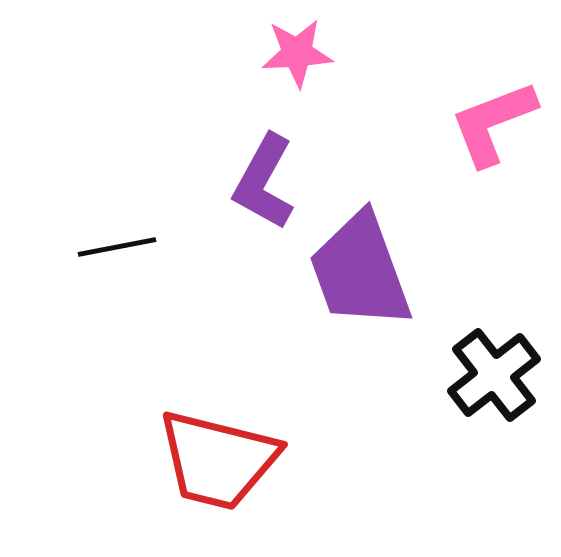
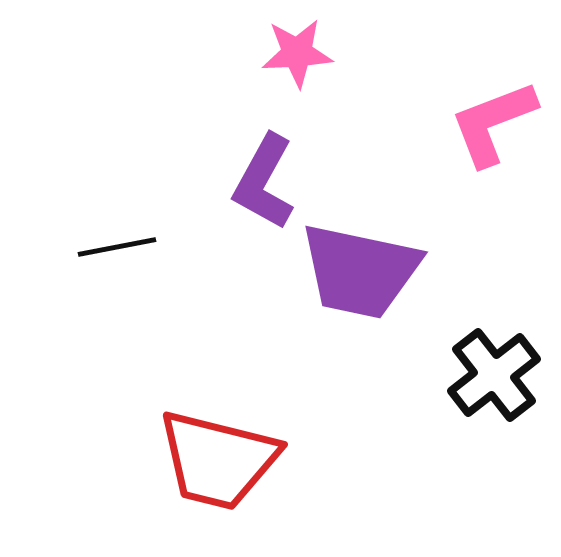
purple trapezoid: rotated 58 degrees counterclockwise
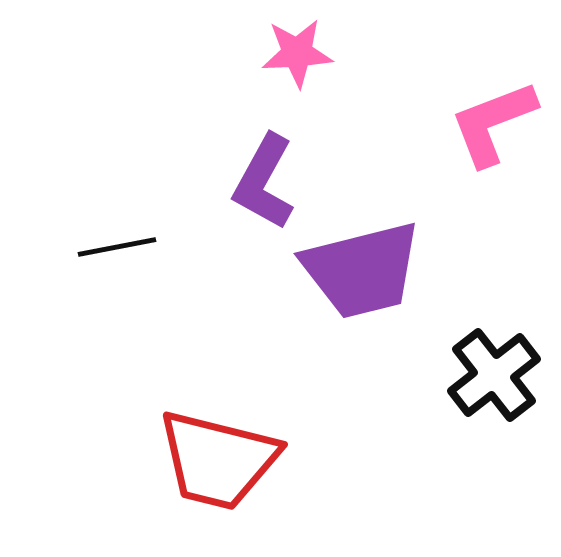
purple trapezoid: moved 2 px right, 1 px up; rotated 26 degrees counterclockwise
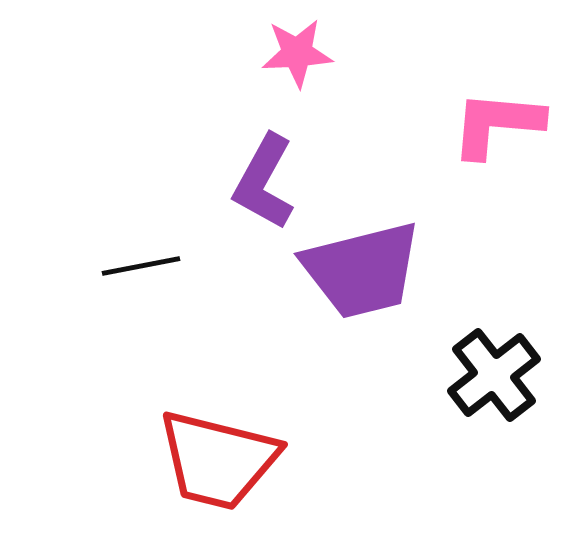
pink L-shape: moved 4 px right, 1 px down; rotated 26 degrees clockwise
black line: moved 24 px right, 19 px down
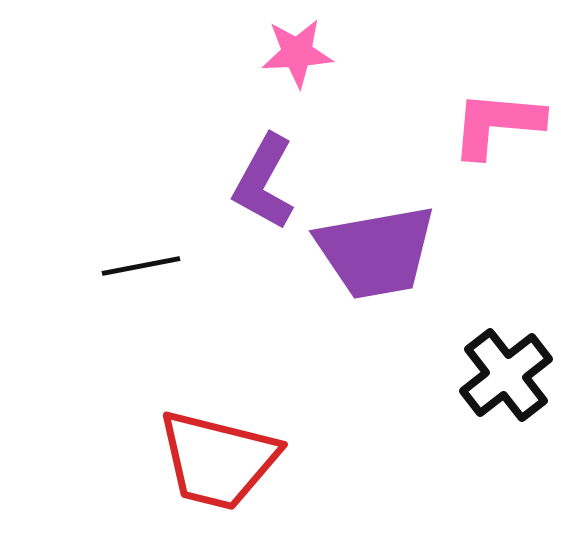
purple trapezoid: moved 14 px right, 18 px up; rotated 4 degrees clockwise
black cross: moved 12 px right
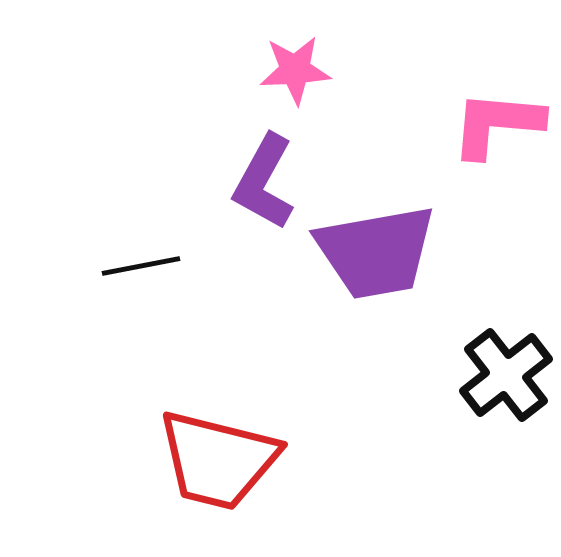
pink star: moved 2 px left, 17 px down
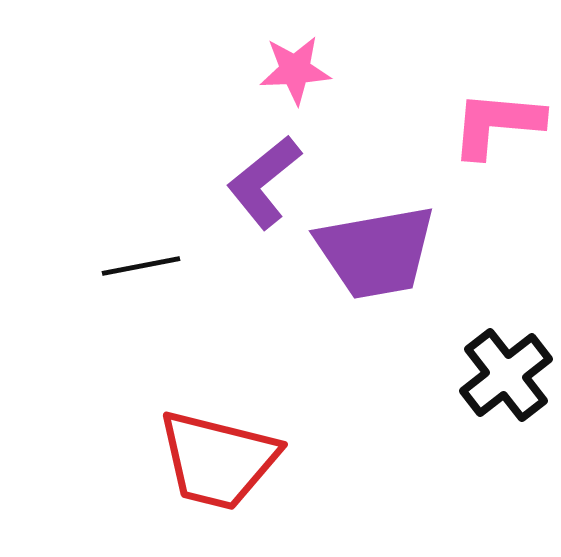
purple L-shape: rotated 22 degrees clockwise
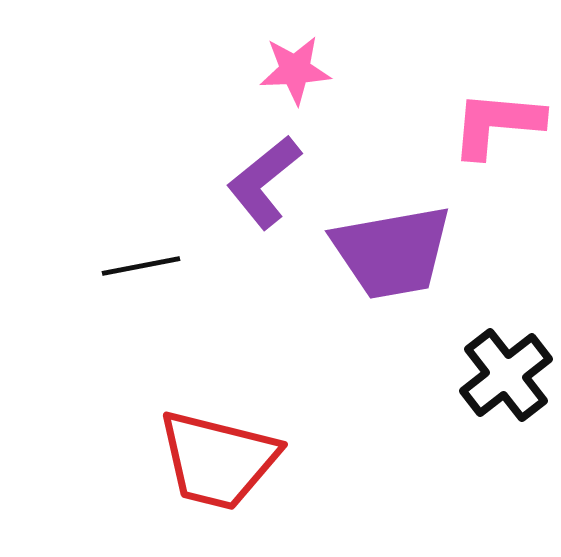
purple trapezoid: moved 16 px right
